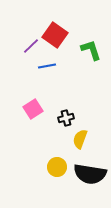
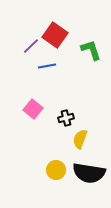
pink square: rotated 18 degrees counterclockwise
yellow circle: moved 1 px left, 3 px down
black semicircle: moved 1 px left, 1 px up
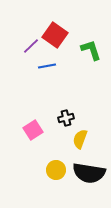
pink square: moved 21 px down; rotated 18 degrees clockwise
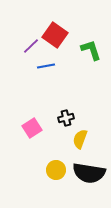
blue line: moved 1 px left
pink square: moved 1 px left, 2 px up
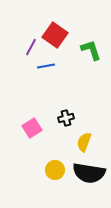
purple line: moved 1 px down; rotated 18 degrees counterclockwise
yellow semicircle: moved 4 px right, 3 px down
yellow circle: moved 1 px left
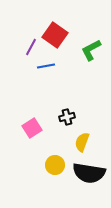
green L-shape: rotated 100 degrees counterclockwise
black cross: moved 1 px right, 1 px up
yellow semicircle: moved 2 px left
yellow circle: moved 5 px up
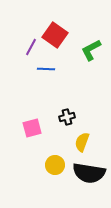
blue line: moved 3 px down; rotated 12 degrees clockwise
pink square: rotated 18 degrees clockwise
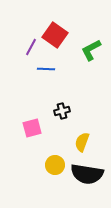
black cross: moved 5 px left, 6 px up
black semicircle: moved 2 px left, 1 px down
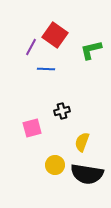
green L-shape: rotated 15 degrees clockwise
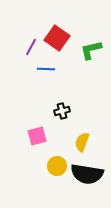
red square: moved 2 px right, 3 px down
pink square: moved 5 px right, 8 px down
yellow circle: moved 2 px right, 1 px down
